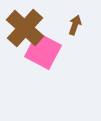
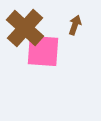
pink square: rotated 24 degrees counterclockwise
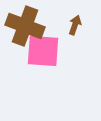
brown cross: moved 2 px up; rotated 21 degrees counterclockwise
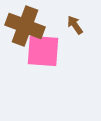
brown arrow: rotated 54 degrees counterclockwise
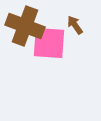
pink square: moved 6 px right, 8 px up
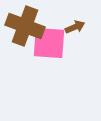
brown arrow: moved 2 px down; rotated 102 degrees clockwise
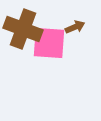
brown cross: moved 2 px left, 3 px down
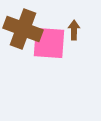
brown arrow: moved 1 px left, 3 px down; rotated 66 degrees counterclockwise
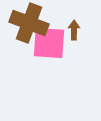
brown cross: moved 6 px right, 6 px up
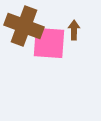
brown cross: moved 5 px left, 3 px down
